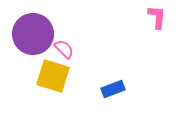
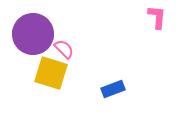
yellow square: moved 2 px left, 3 px up
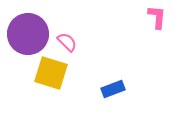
purple circle: moved 5 px left
pink semicircle: moved 3 px right, 7 px up
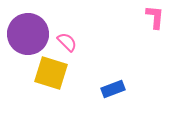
pink L-shape: moved 2 px left
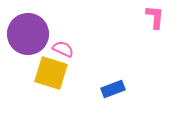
pink semicircle: moved 4 px left, 7 px down; rotated 20 degrees counterclockwise
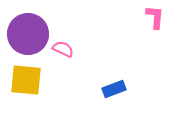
yellow square: moved 25 px left, 7 px down; rotated 12 degrees counterclockwise
blue rectangle: moved 1 px right
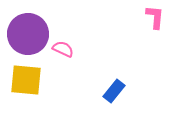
blue rectangle: moved 2 px down; rotated 30 degrees counterclockwise
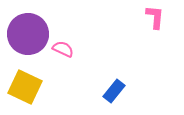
yellow square: moved 1 px left, 7 px down; rotated 20 degrees clockwise
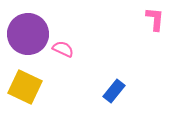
pink L-shape: moved 2 px down
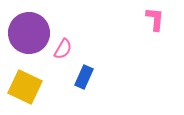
purple circle: moved 1 px right, 1 px up
pink semicircle: rotated 95 degrees clockwise
blue rectangle: moved 30 px left, 14 px up; rotated 15 degrees counterclockwise
